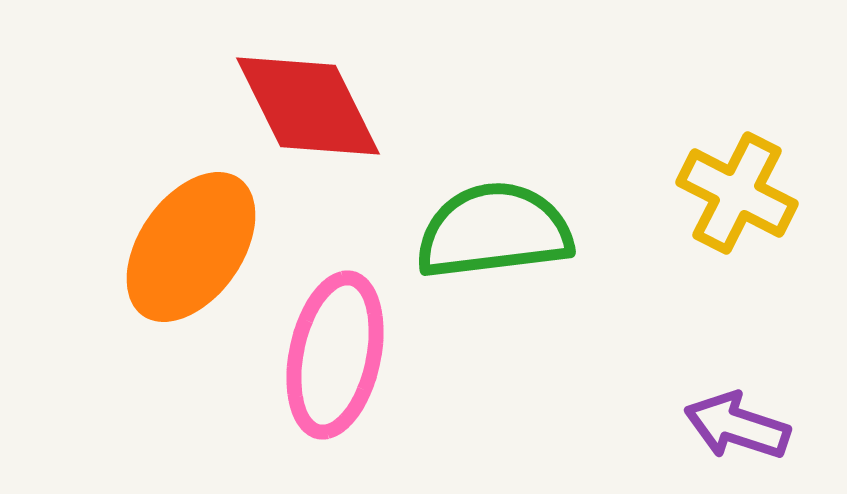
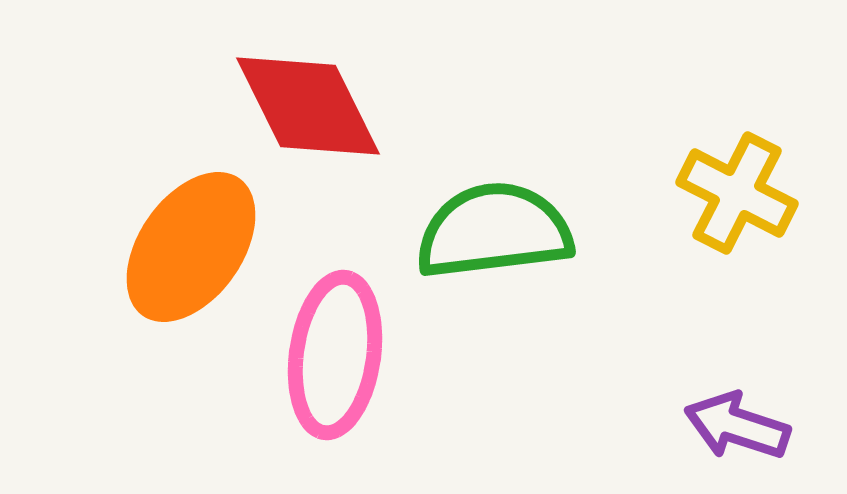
pink ellipse: rotated 4 degrees counterclockwise
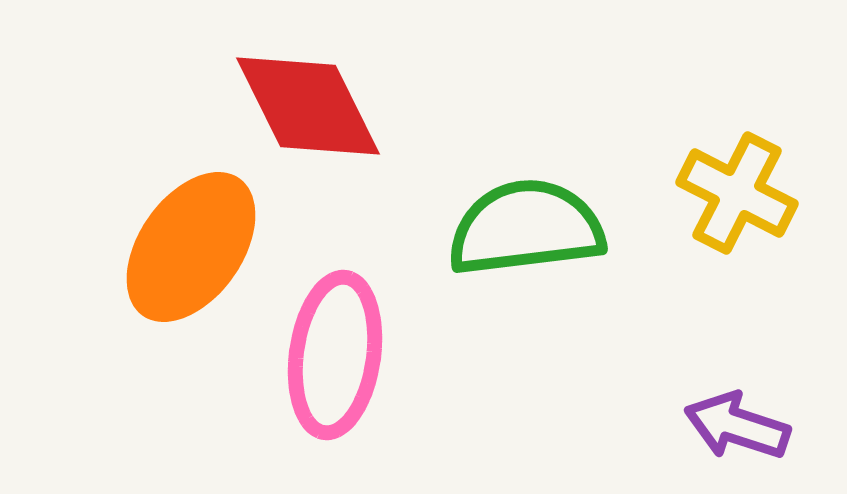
green semicircle: moved 32 px right, 3 px up
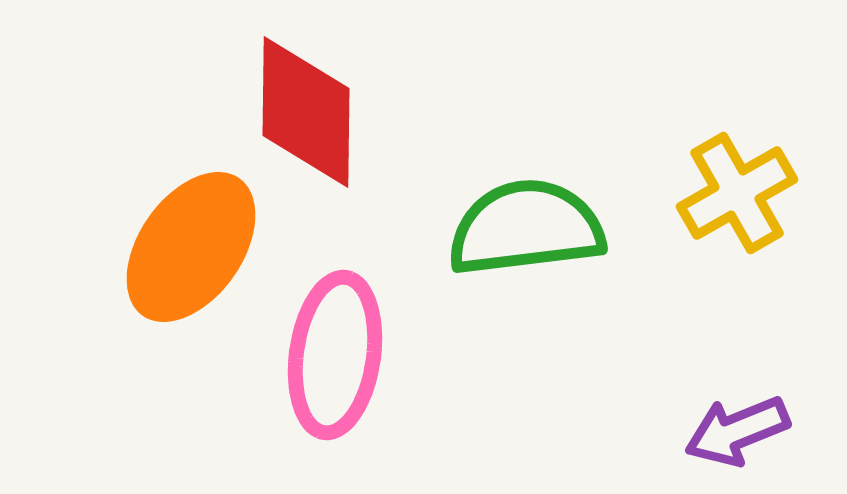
red diamond: moved 2 px left, 6 px down; rotated 27 degrees clockwise
yellow cross: rotated 33 degrees clockwise
purple arrow: moved 5 px down; rotated 40 degrees counterclockwise
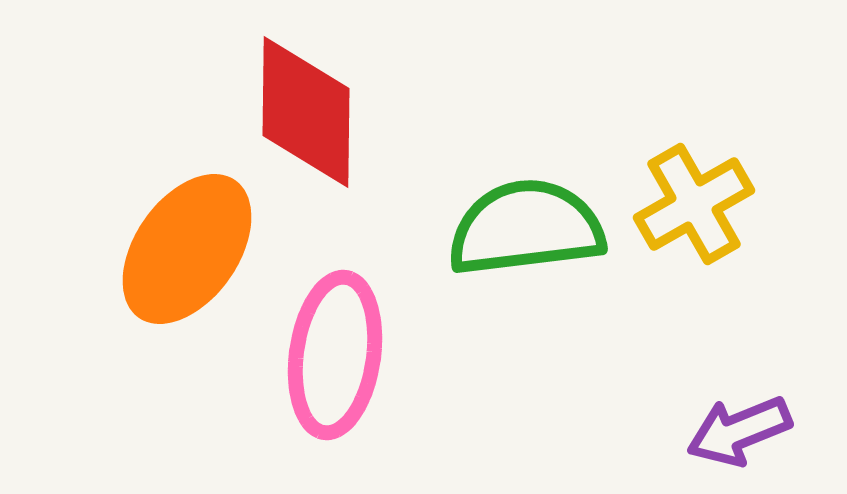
yellow cross: moved 43 px left, 11 px down
orange ellipse: moved 4 px left, 2 px down
purple arrow: moved 2 px right
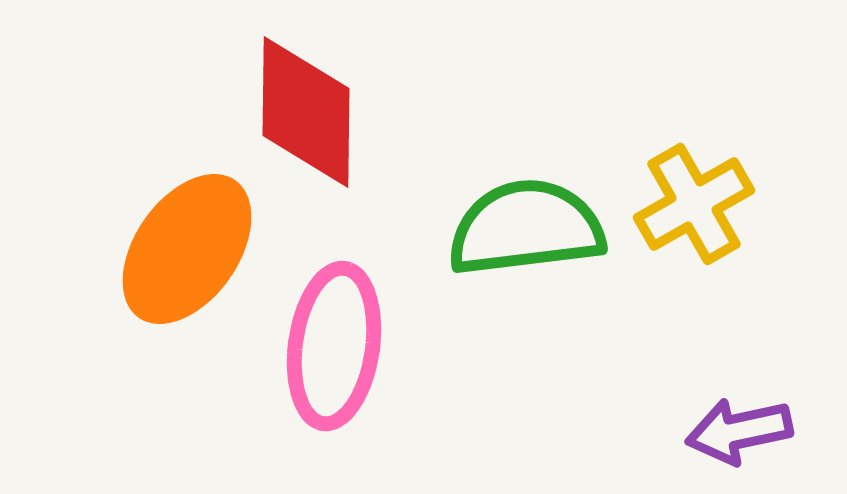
pink ellipse: moved 1 px left, 9 px up
purple arrow: rotated 10 degrees clockwise
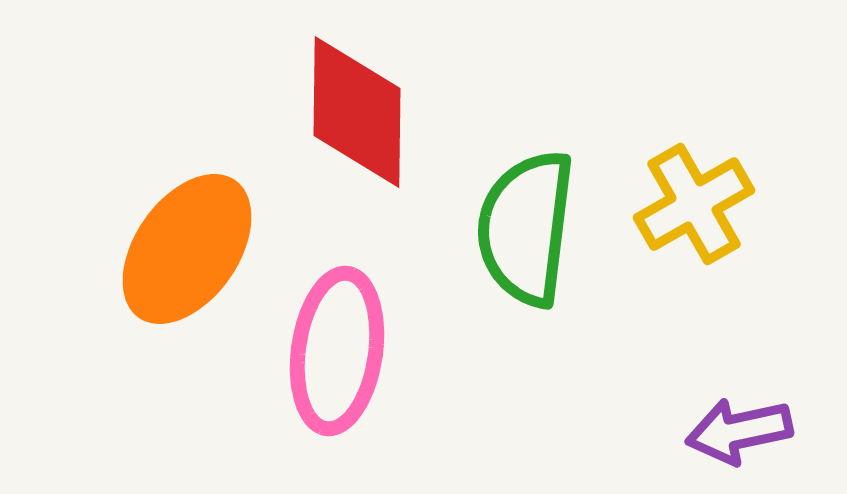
red diamond: moved 51 px right
green semicircle: rotated 76 degrees counterclockwise
pink ellipse: moved 3 px right, 5 px down
